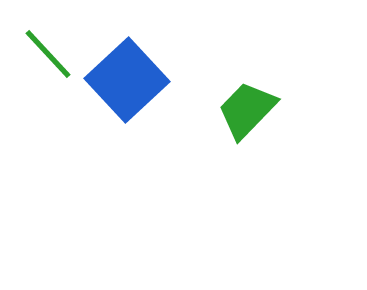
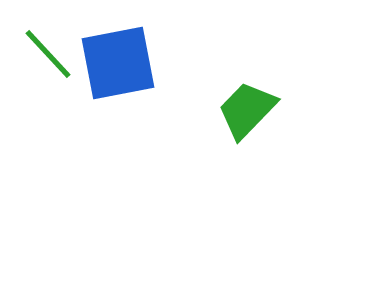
blue square: moved 9 px left, 17 px up; rotated 32 degrees clockwise
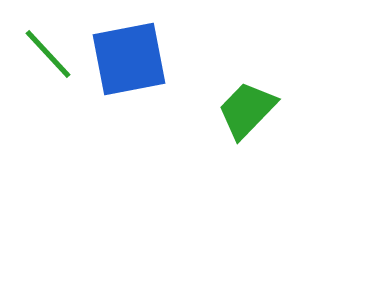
blue square: moved 11 px right, 4 px up
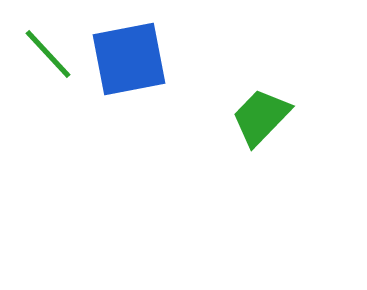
green trapezoid: moved 14 px right, 7 px down
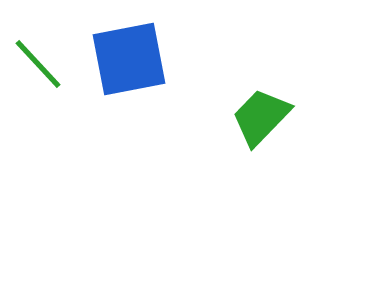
green line: moved 10 px left, 10 px down
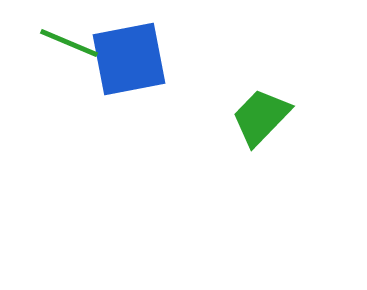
green line: moved 31 px right, 21 px up; rotated 24 degrees counterclockwise
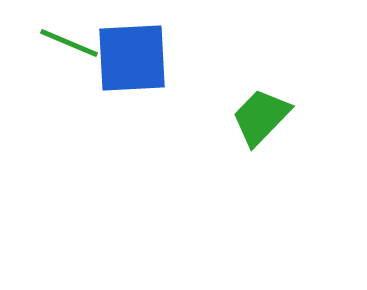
blue square: moved 3 px right, 1 px up; rotated 8 degrees clockwise
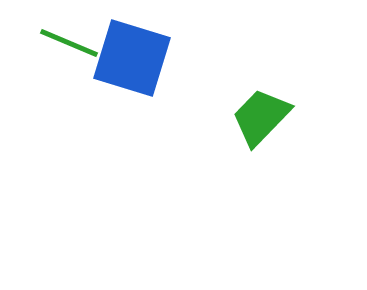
blue square: rotated 20 degrees clockwise
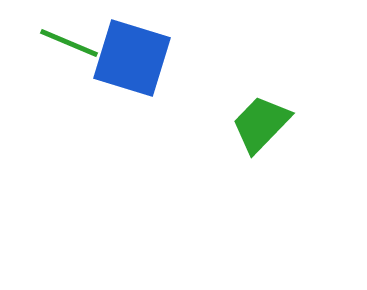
green trapezoid: moved 7 px down
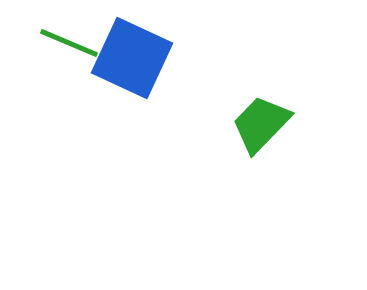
blue square: rotated 8 degrees clockwise
